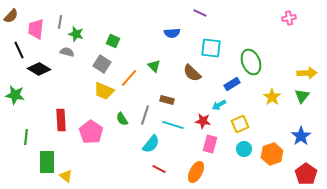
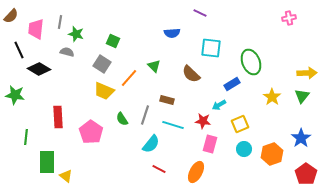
brown semicircle at (192, 73): moved 1 px left, 1 px down
red rectangle at (61, 120): moved 3 px left, 3 px up
blue star at (301, 136): moved 2 px down
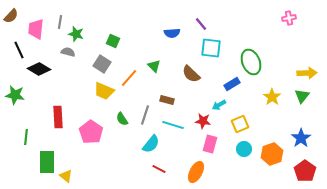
purple line at (200, 13): moved 1 px right, 11 px down; rotated 24 degrees clockwise
gray semicircle at (67, 52): moved 1 px right
red pentagon at (306, 174): moved 1 px left, 3 px up
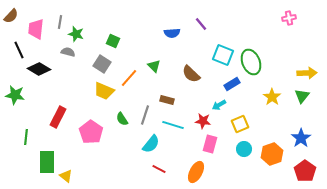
cyan square at (211, 48): moved 12 px right, 7 px down; rotated 15 degrees clockwise
red rectangle at (58, 117): rotated 30 degrees clockwise
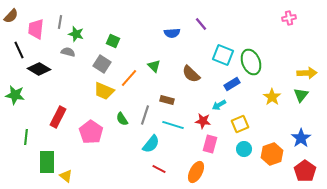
green triangle at (302, 96): moved 1 px left, 1 px up
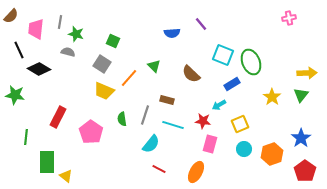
green semicircle at (122, 119): rotated 24 degrees clockwise
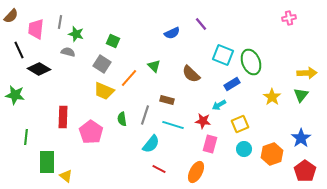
blue semicircle at (172, 33): rotated 21 degrees counterclockwise
red rectangle at (58, 117): moved 5 px right; rotated 25 degrees counterclockwise
